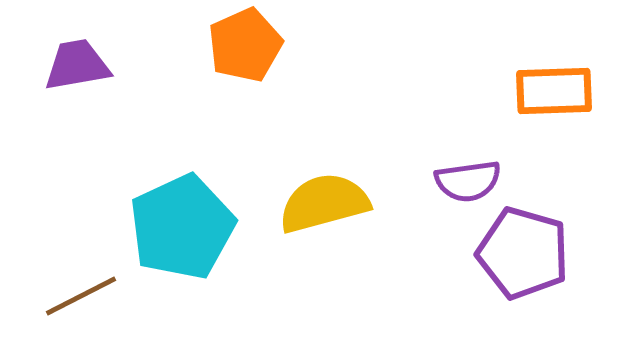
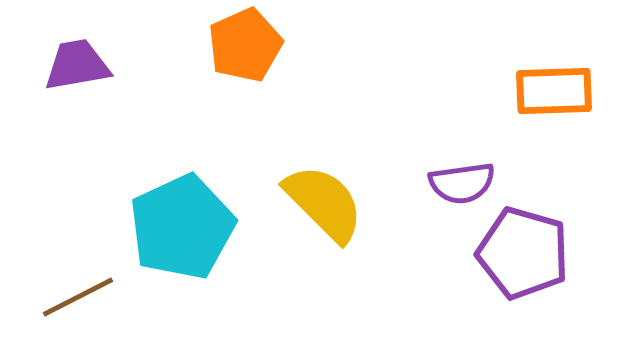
purple semicircle: moved 6 px left, 2 px down
yellow semicircle: rotated 60 degrees clockwise
brown line: moved 3 px left, 1 px down
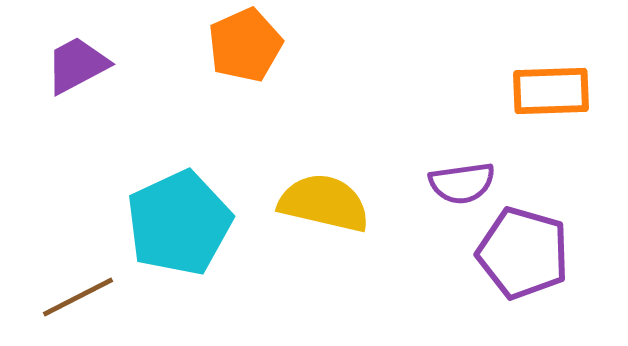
purple trapezoid: rotated 18 degrees counterclockwise
orange rectangle: moved 3 px left
yellow semicircle: rotated 32 degrees counterclockwise
cyan pentagon: moved 3 px left, 4 px up
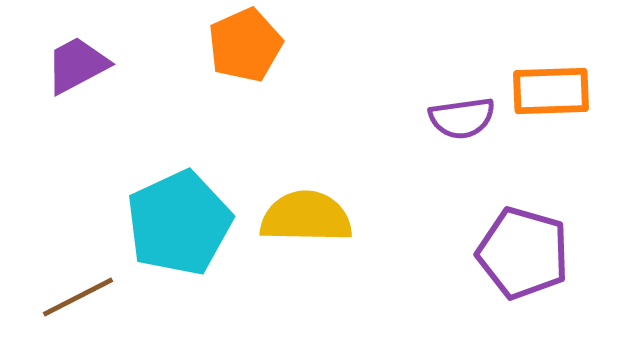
purple semicircle: moved 65 px up
yellow semicircle: moved 18 px left, 14 px down; rotated 12 degrees counterclockwise
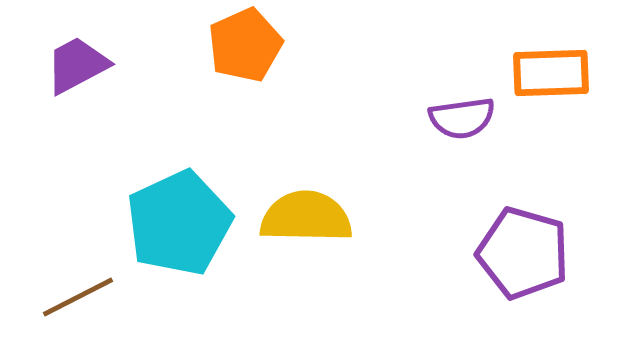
orange rectangle: moved 18 px up
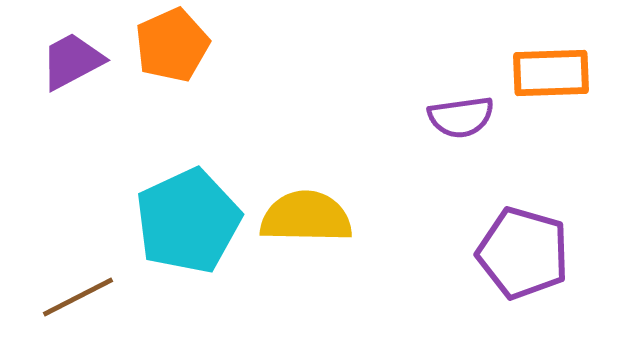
orange pentagon: moved 73 px left
purple trapezoid: moved 5 px left, 4 px up
purple semicircle: moved 1 px left, 1 px up
cyan pentagon: moved 9 px right, 2 px up
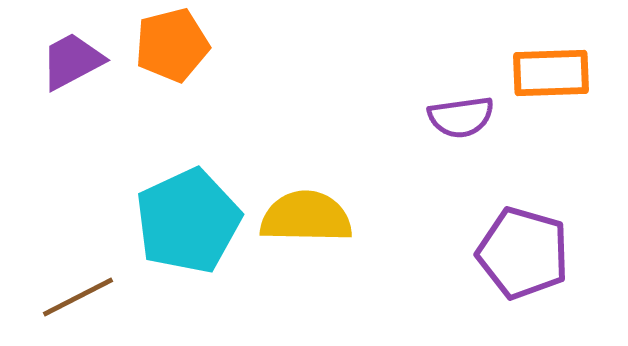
orange pentagon: rotated 10 degrees clockwise
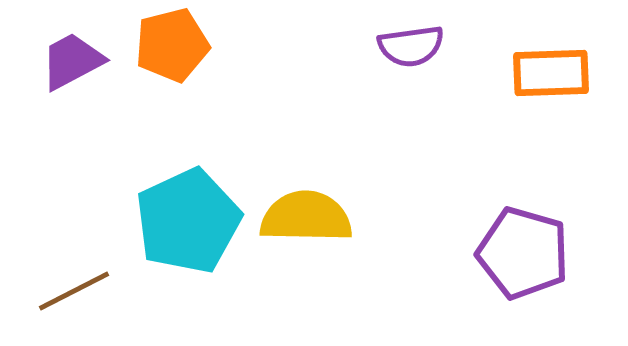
purple semicircle: moved 50 px left, 71 px up
brown line: moved 4 px left, 6 px up
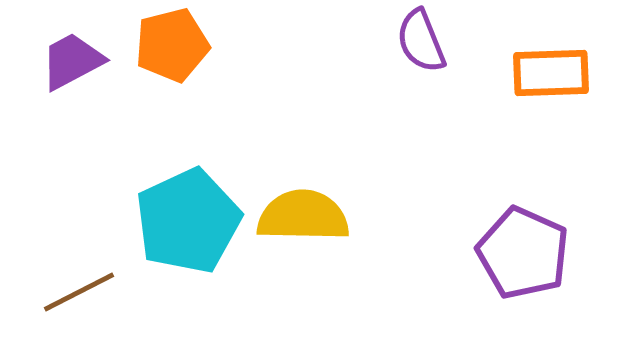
purple semicircle: moved 10 px right, 5 px up; rotated 76 degrees clockwise
yellow semicircle: moved 3 px left, 1 px up
purple pentagon: rotated 8 degrees clockwise
brown line: moved 5 px right, 1 px down
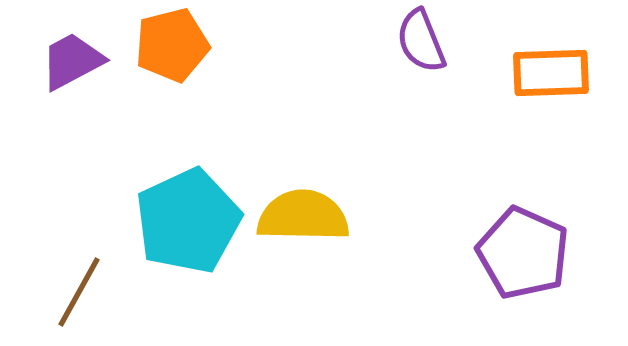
brown line: rotated 34 degrees counterclockwise
